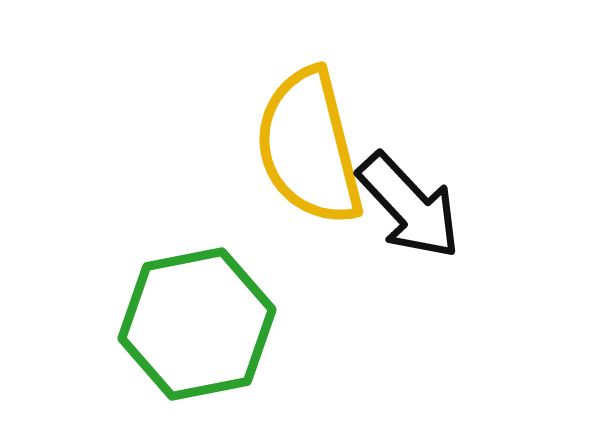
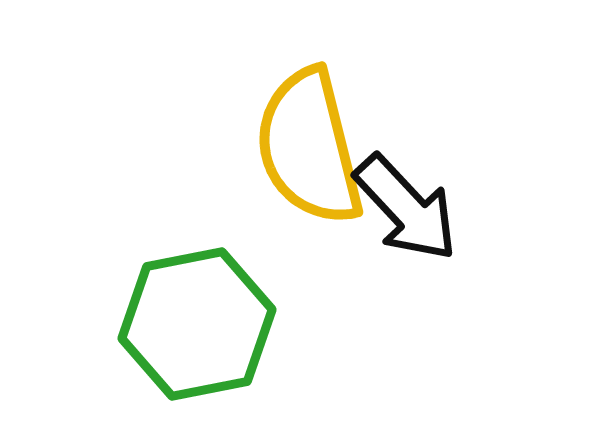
black arrow: moved 3 px left, 2 px down
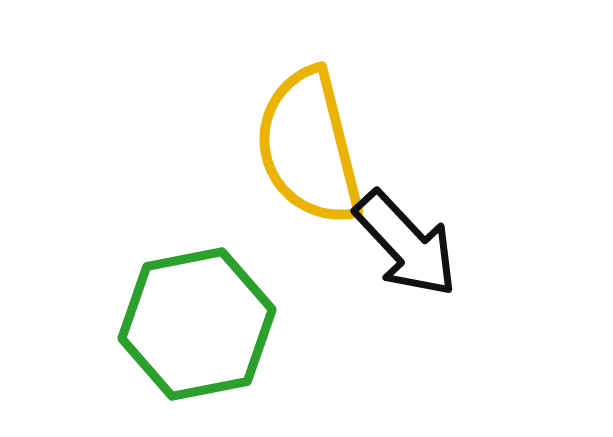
black arrow: moved 36 px down
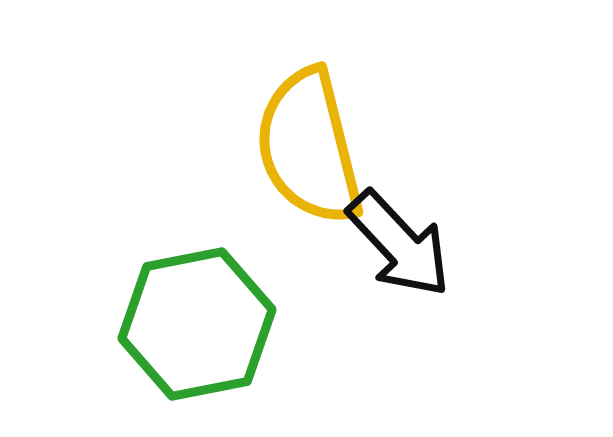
black arrow: moved 7 px left
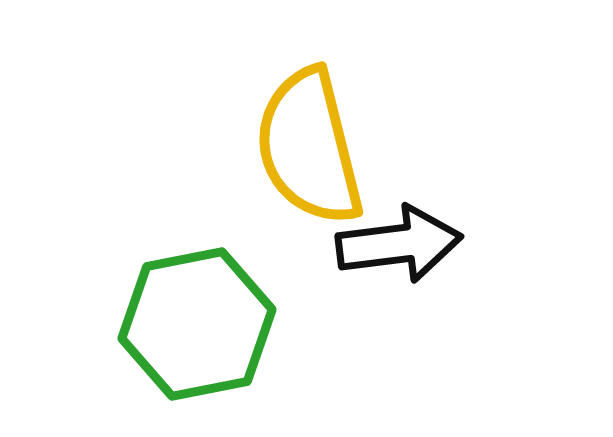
black arrow: rotated 54 degrees counterclockwise
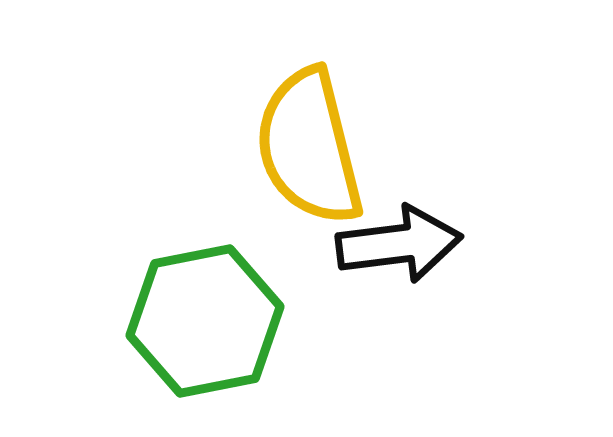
green hexagon: moved 8 px right, 3 px up
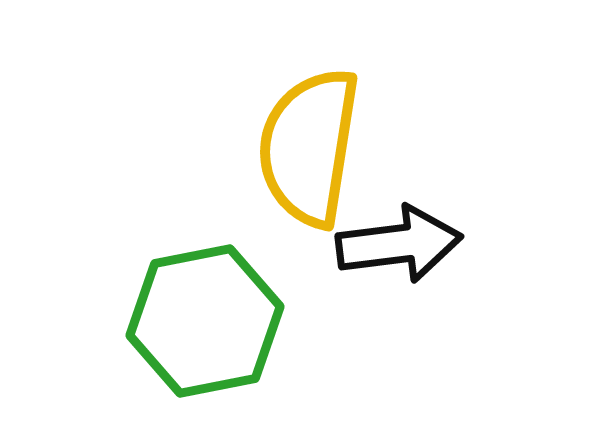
yellow semicircle: rotated 23 degrees clockwise
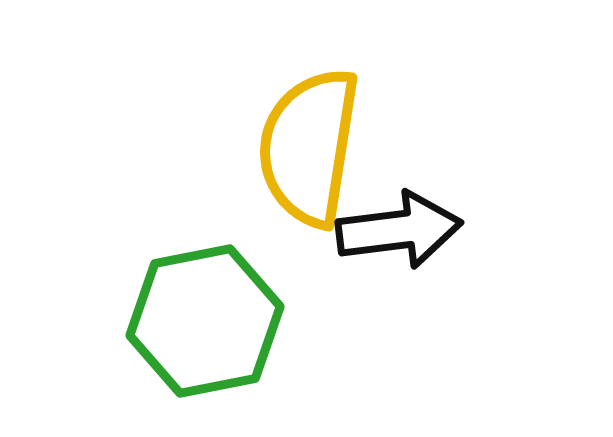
black arrow: moved 14 px up
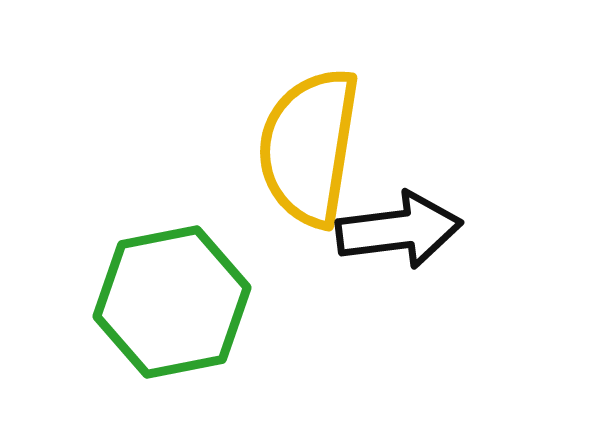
green hexagon: moved 33 px left, 19 px up
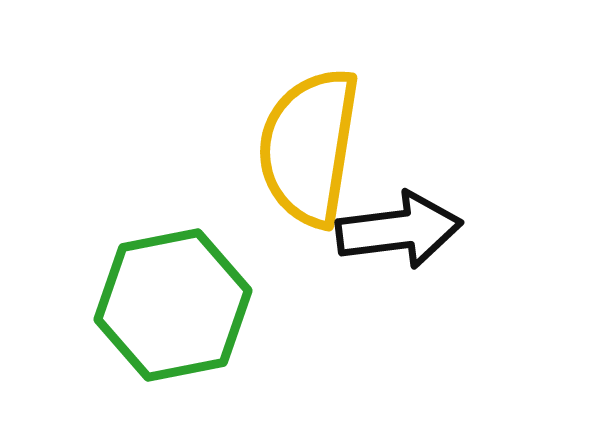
green hexagon: moved 1 px right, 3 px down
